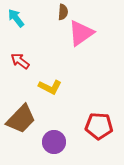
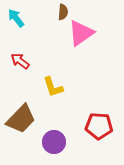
yellow L-shape: moved 3 px right; rotated 45 degrees clockwise
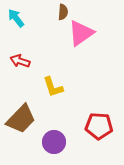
red arrow: rotated 18 degrees counterclockwise
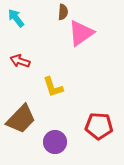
purple circle: moved 1 px right
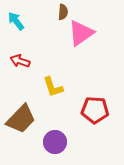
cyan arrow: moved 3 px down
red pentagon: moved 4 px left, 16 px up
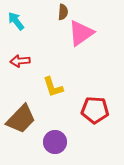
red arrow: rotated 24 degrees counterclockwise
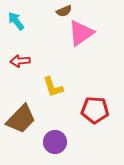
brown semicircle: moved 1 px right, 1 px up; rotated 63 degrees clockwise
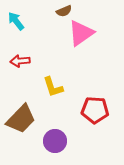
purple circle: moved 1 px up
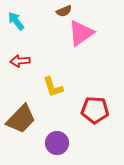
purple circle: moved 2 px right, 2 px down
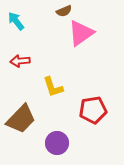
red pentagon: moved 2 px left; rotated 12 degrees counterclockwise
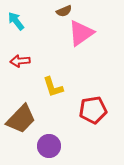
purple circle: moved 8 px left, 3 px down
